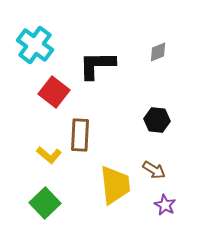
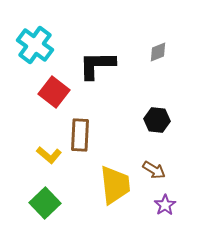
purple star: rotated 10 degrees clockwise
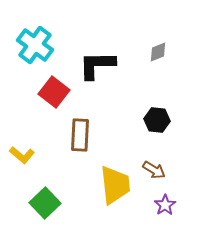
yellow L-shape: moved 27 px left
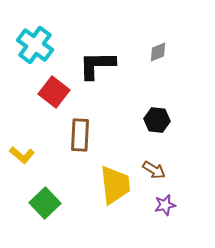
purple star: rotated 20 degrees clockwise
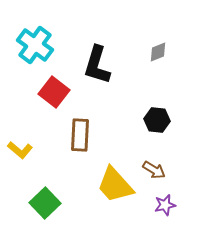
black L-shape: rotated 72 degrees counterclockwise
yellow L-shape: moved 2 px left, 5 px up
yellow trapezoid: rotated 144 degrees clockwise
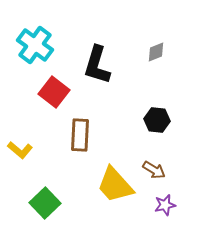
gray diamond: moved 2 px left
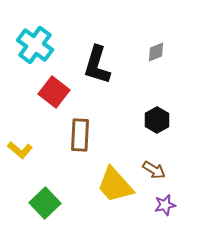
black hexagon: rotated 25 degrees clockwise
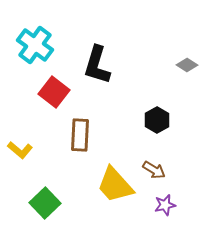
gray diamond: moved 31 px right, 13 px down; rotated 55 degrees clockwise
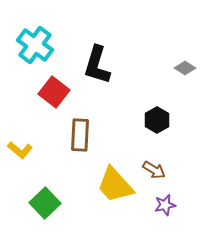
gray diamond: moved 2 px left, 3 px down
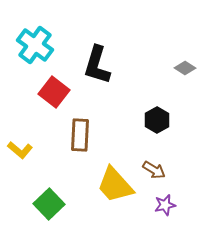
green square: moved 4 px right, 1 px down
